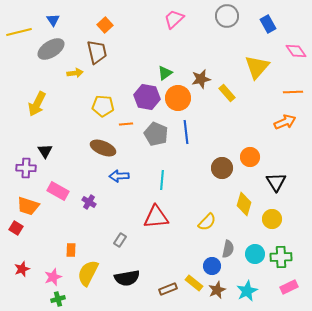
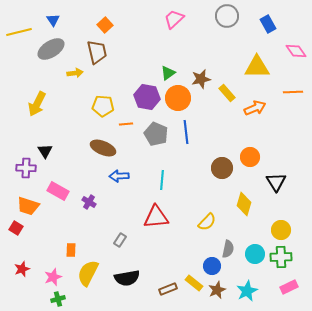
yellow triangle at (257, 67): rotated 48 degrees clockwise
green triangle at (165, 73): moved 3 px right
orange arrow at (285, 122): moved 30 px left, 14 px up
yellow circle at (272, 219): moved 9 px right, 11 px down
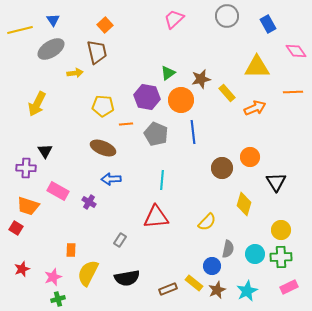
yellow line at (19, 32): moved 1 px right, 2 px up
orange circle at (178, 98): moved 3 px right, 2 px down
blue line at (186, 132): moved 7 px right
blue arrow at (119, 176): moved 8 px left, 3 px down
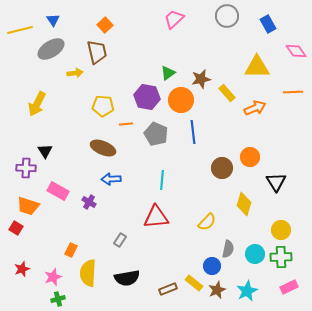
orange rectangle at (71, 250): rotated 24 degrees clockwise
yellow semicircle at (88, 273): rotated 24 degrees counterclockwise
